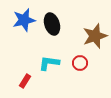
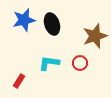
red rectangle: moved 6 px left
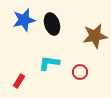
brown star: rotated 10 degrees clockwise
red circle: moved 9 px down
